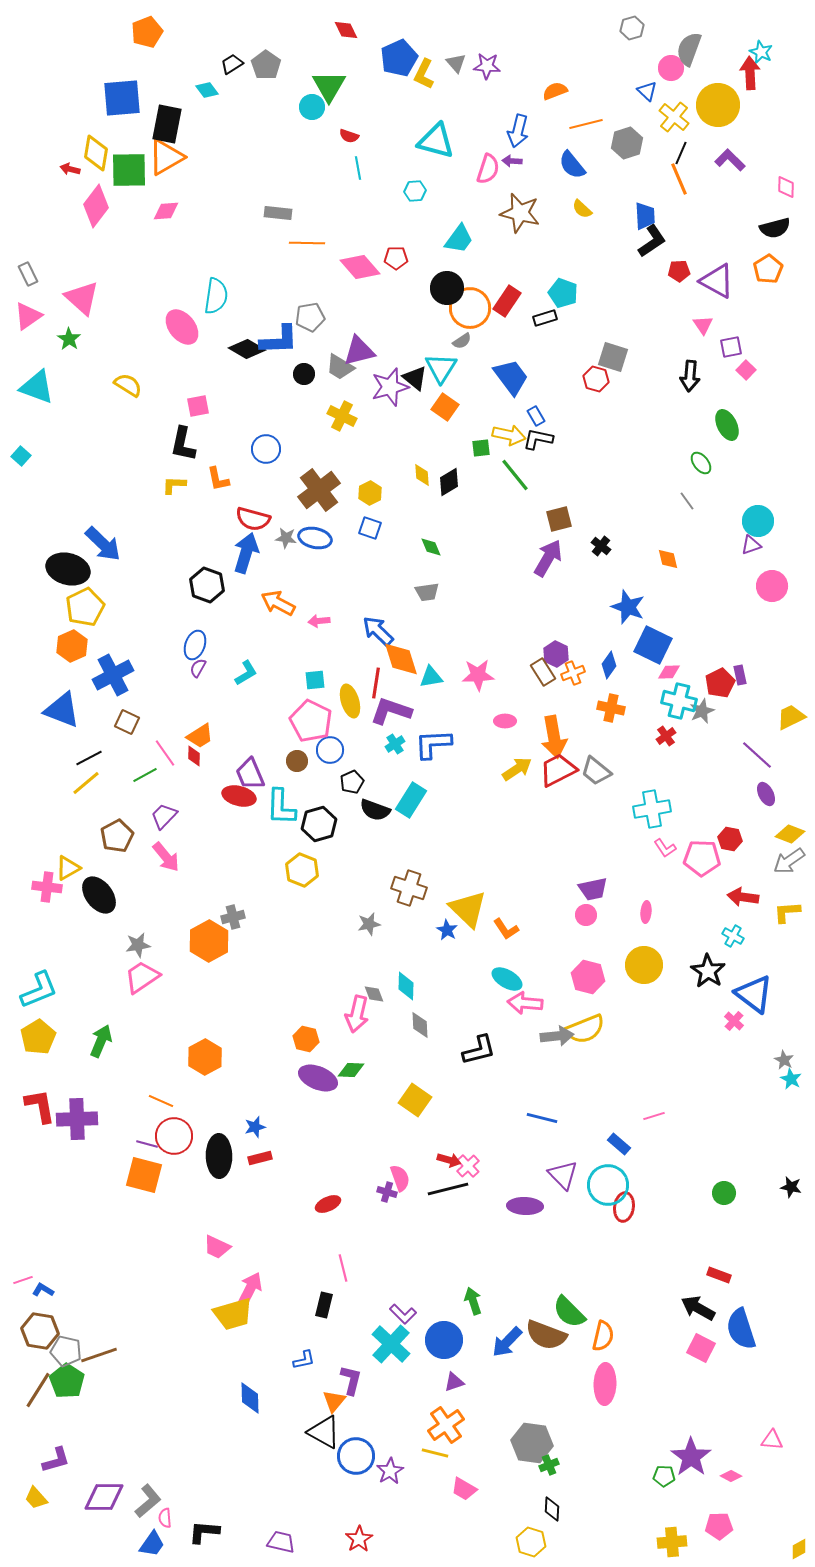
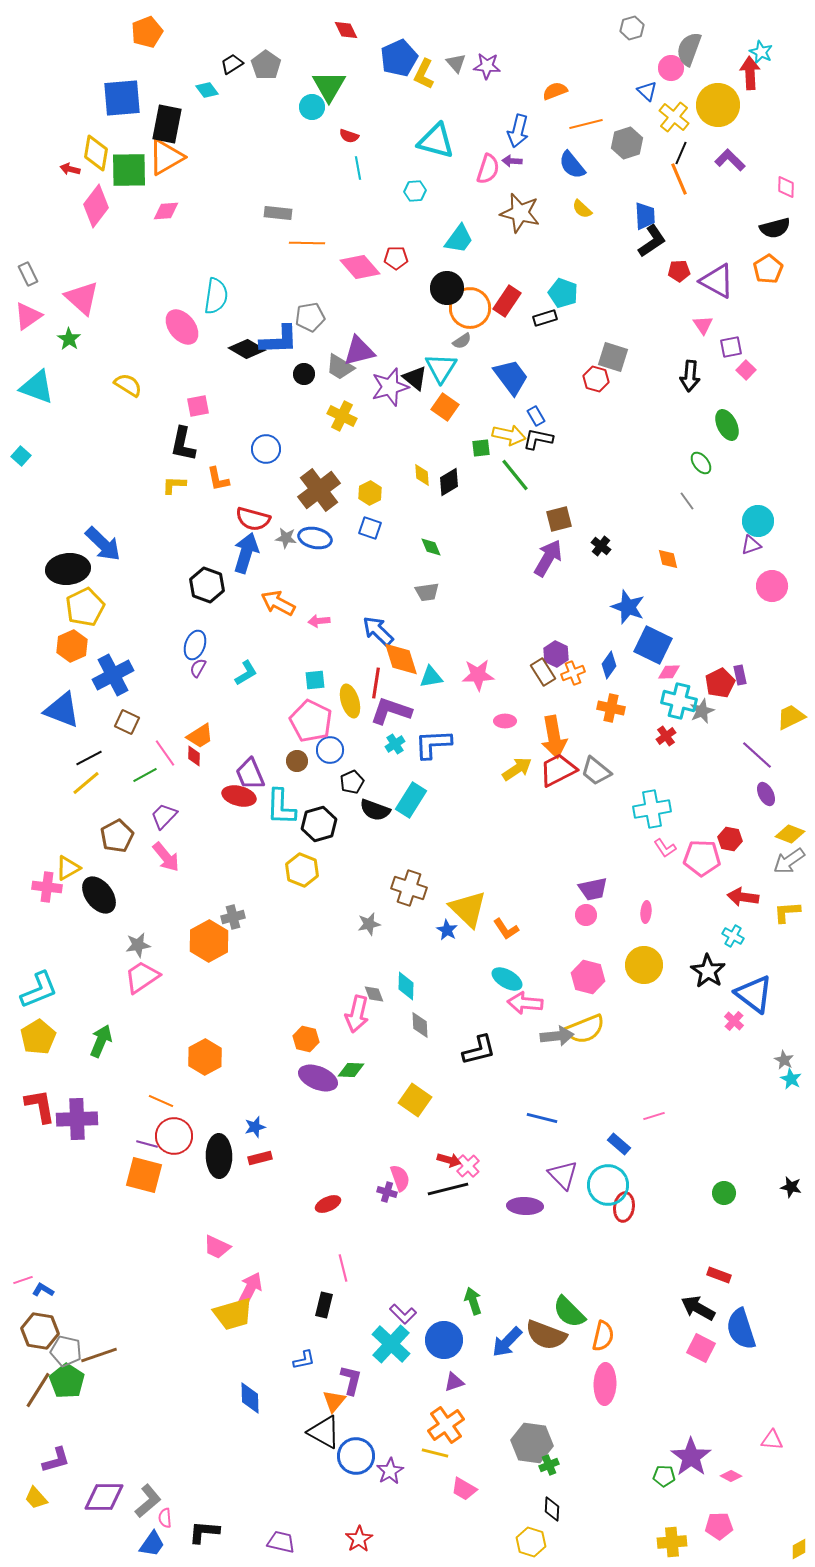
black ellipse at (68, 569): rotated 21 degrees counterclockwise
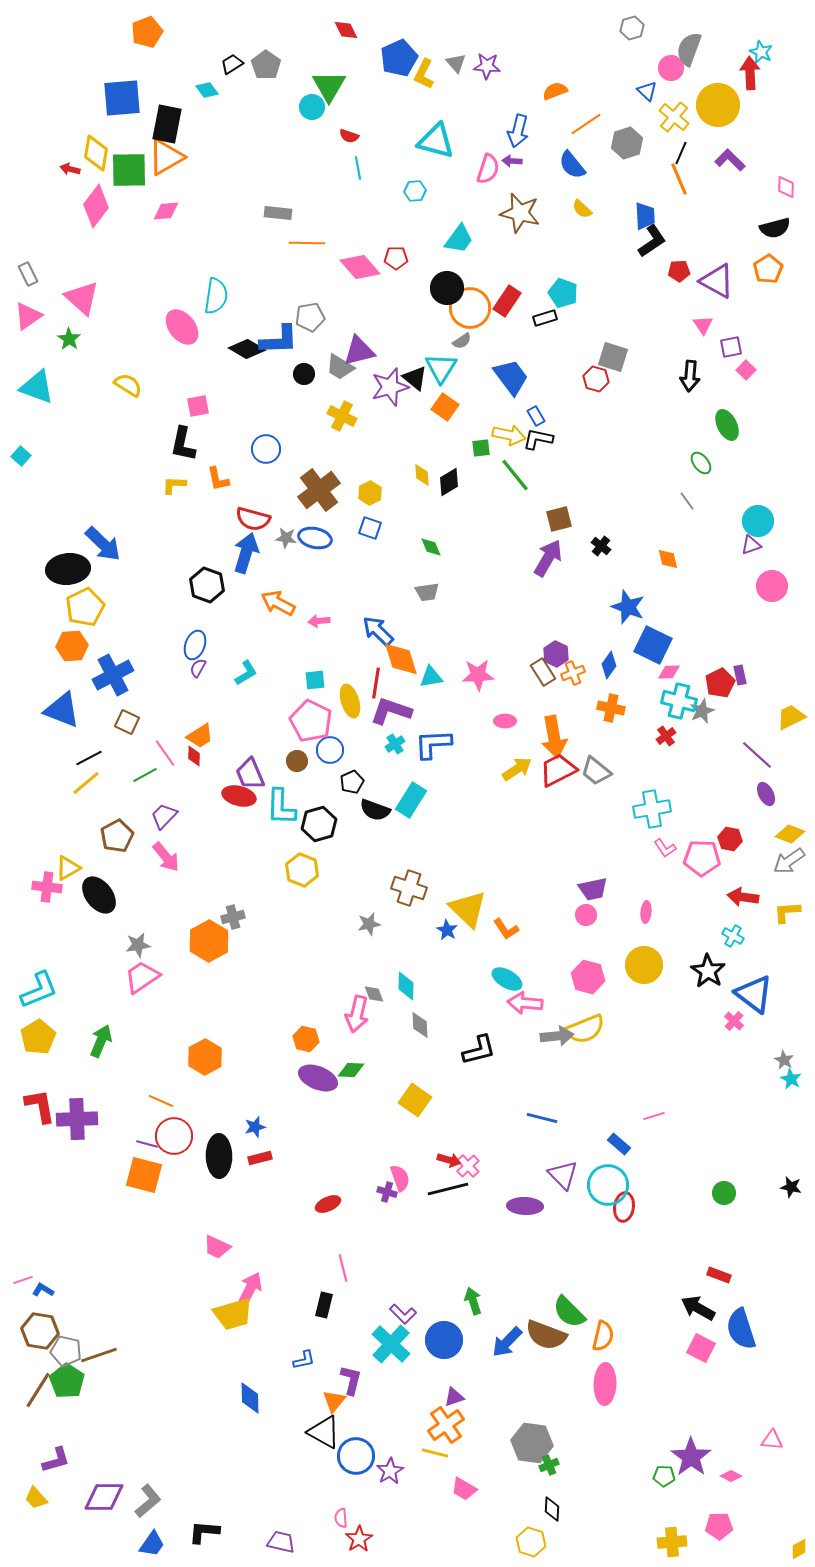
orange line at (586, 124): rotated 20 degrees counterclockwise
orange hexagon at (72, 646): rotated 20 degrees clockwise
purple triangle at (454, 1382): moved 15 px down
pink semicircle at (165, 1518): moved 176 px right
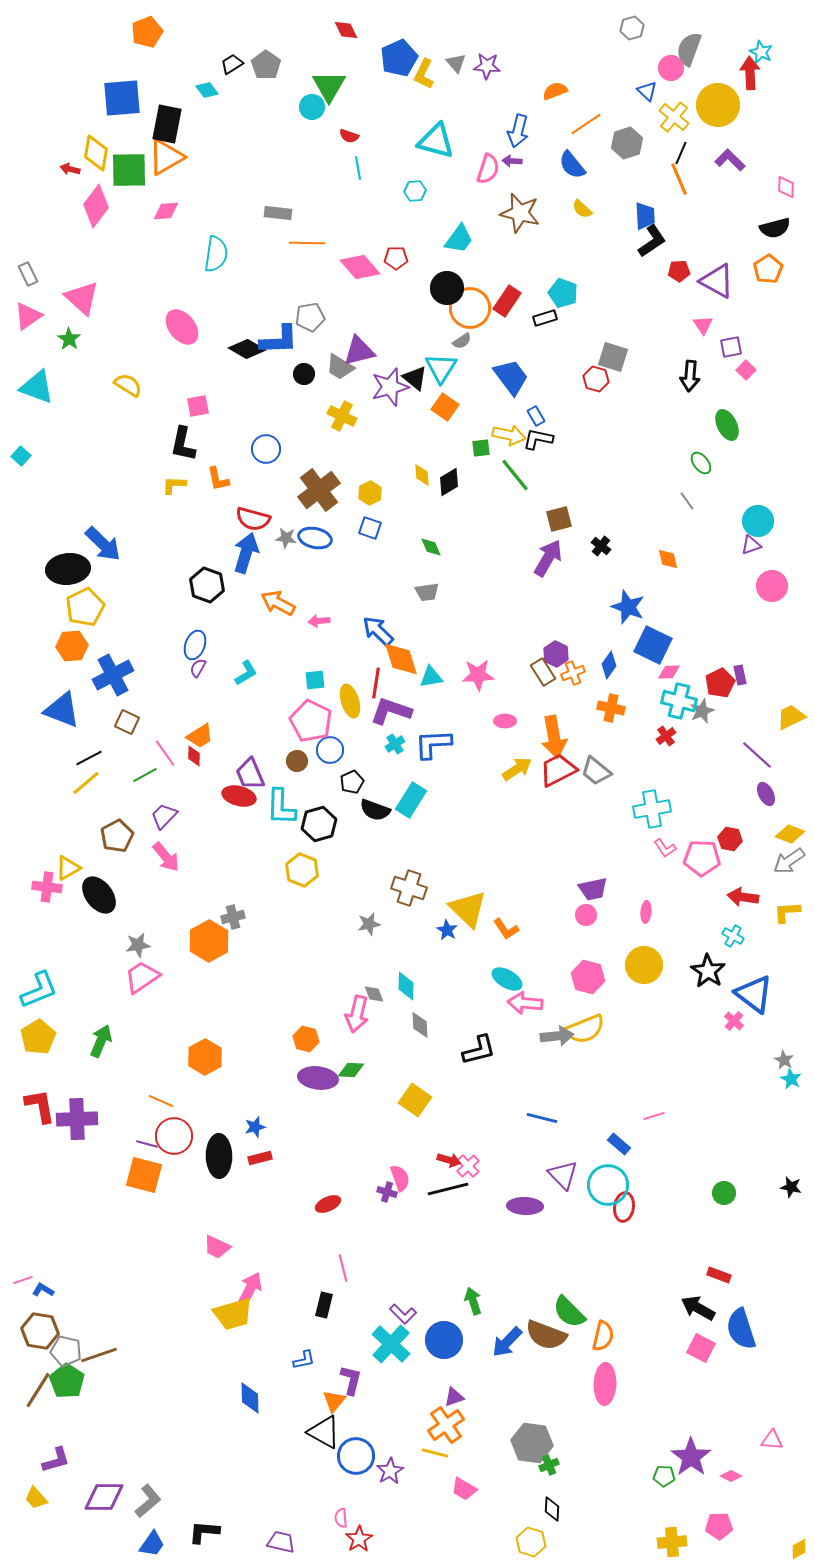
cyan semicircle at (216, 296): moved 42 px up
purple ellipse at (318, 1078): rotated 15 degrees counterclockwise
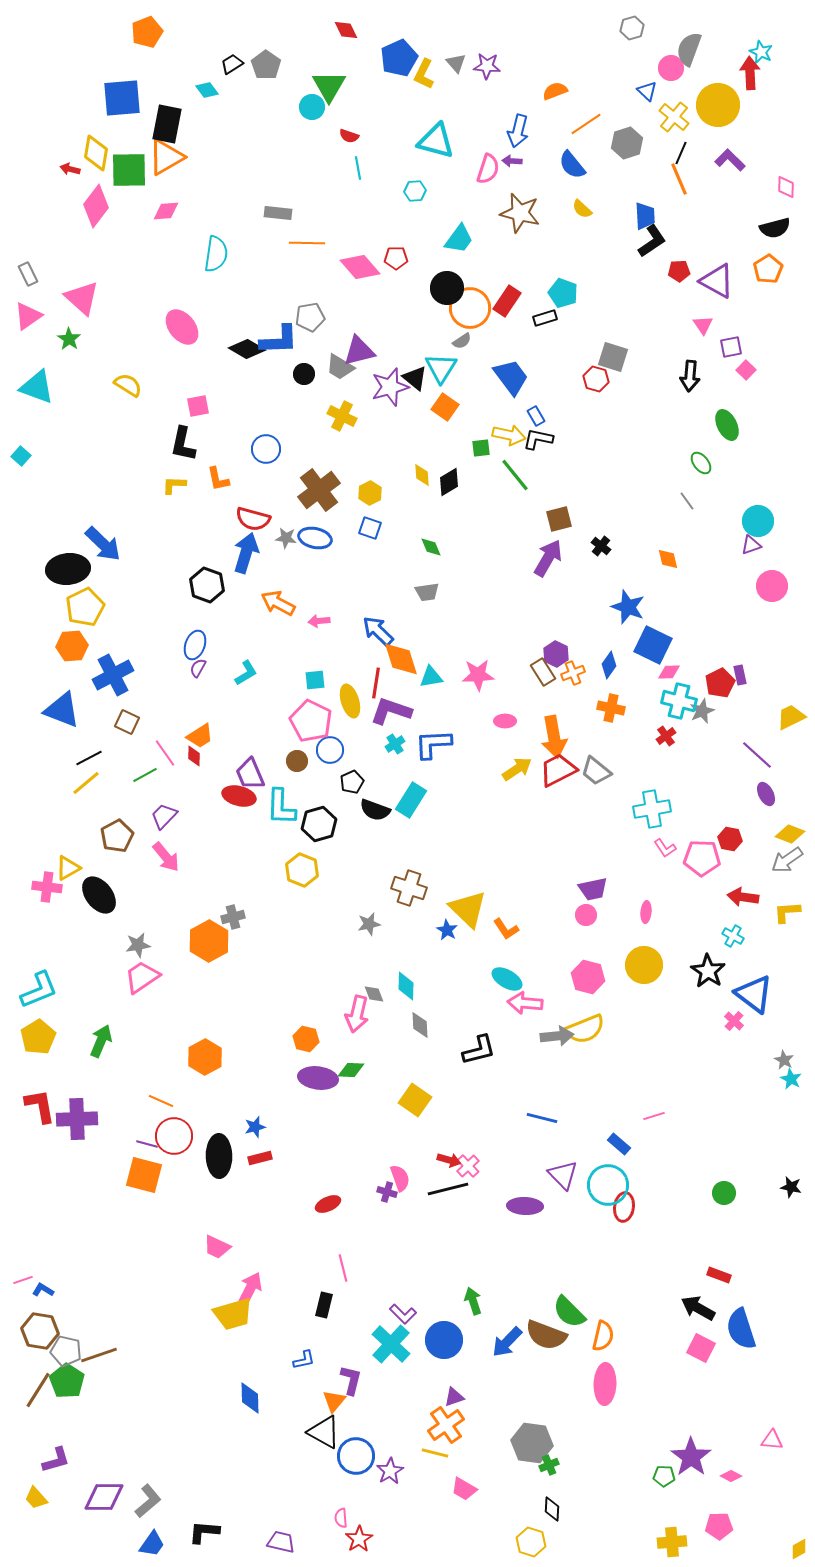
gray arrow at (789, 861): moved 2 px left, 1 px up
